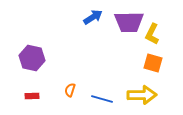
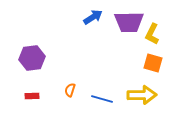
purple hexagon: rotated 20 degrees counterclockwise
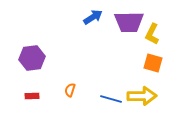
yellow arrow: moved 1 px down
blue line: moved 9 px right
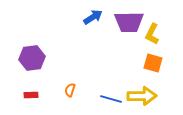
red rectangle: moved 1 px left, 1 px up
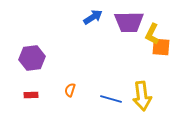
orange square: moved 8 px right, 16 px up; rotated 12 degrees counterclockwise
yellow arrow: rotated 84 degrees clockwise
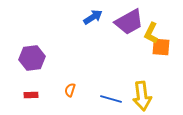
purple trapezoid: rotated 28 degrees counterclockwise
yellow L-shape: moved 1 px left, 1 px up
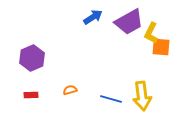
purple hexagon: rotated 15 degrees counterclockwise
orange semicircle: rotated 56 degrees clockwise
